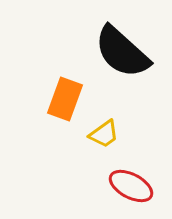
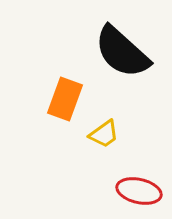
red ellipse: moved 8 px right, 5 px down; rotated 15 degrees counterclockwise
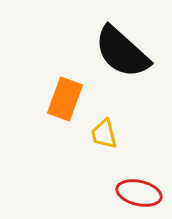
yellow trapezoid: rotated 112 degrees clockwise
red ellipse: moved 2 px down
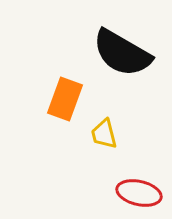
black semicircle: moved 1 px down; rotated 12 degrees counterclockwise
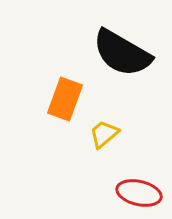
yellow trapezoid: rotated 64 degrees clockwise
